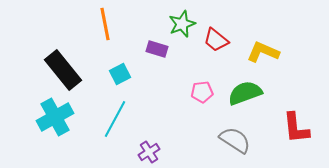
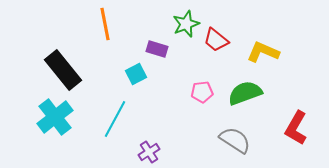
green star: moved 4 px right
cyan square: moved 16 px right
cyan cross: rotated 9 degrees counterclockwise
red L-shape: rotated 36 degrees clockwise
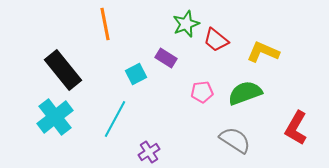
purple rectangle: moved 9 px right, 9 px down; rotated 15 degrees clockwise
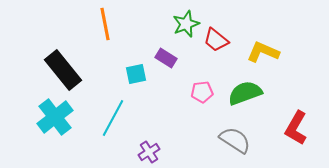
cyan square: rotated 15 degrees clockwise
cyan line: moved 2 px left, 1 px up
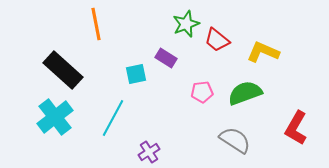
orange line: moved 9 px left
red trapezoid: moved 1 px right
black rectangle: rotated 9 degrees counterclockwise
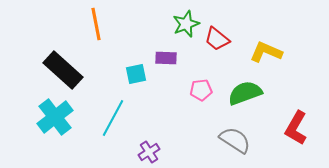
red trapezoid: moved 1 px up
yellow L-shape: moved 3 px right
purple rectangle: rotated 30 degrees counterclockwise
pink pentagon: moved 1 px left, 2 px up
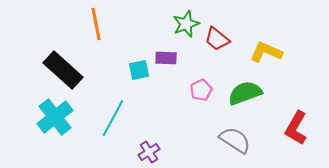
cyan square: moved 3 px right, 4 px up
pink pentagon: rotated 20 degrees counterclockwise
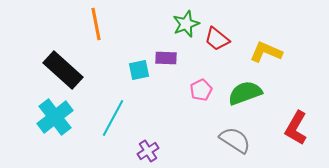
purple cross: moved 1 px left, 1 px up
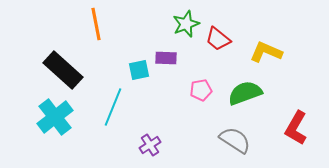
red trapezoid: moved 1 px right
pink pentagon: rotated 15 degrees clockwise
cyan line: moved 11 px up; rotated 6 degrees counterclockwise
purple cross: moved 2 px right, 6 px up
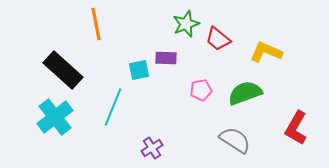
purple cross: moved 2 px right, 3 px down
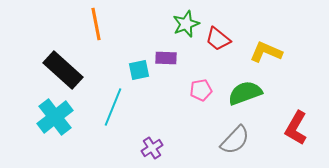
gray semicircle: rotated 100 degrees clockwise
